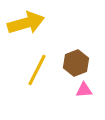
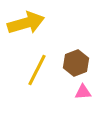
pink triangle: moved 1 px left, 2 px down
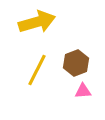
yellow arrow: moved 11 px right, 1 px up
pink triangle: moved 1 px up
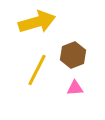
brown hexagon: moved 3 px left, 8 px up
pink triangle: moved 8 px left, 3 px up
